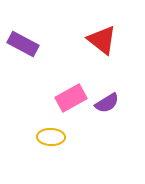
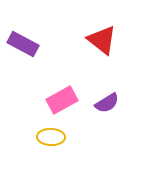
pink rectangle: moved 9 px left, 2 px down
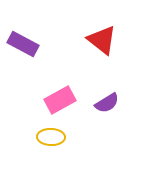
pink rectangle: moved 2 px left
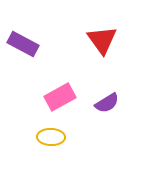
red triangle: rotated 16 degrees clockwise
pink rectangle: moved 3 px up
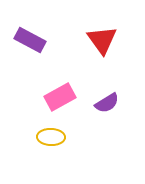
purple rectangle: moved 7 px right, 4 px up
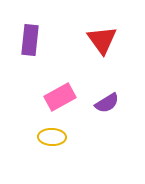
purple rectangle: rotated 68 degrees clockwise
yellow ellipse: moved 1 px right
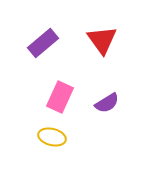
purple rectangle: moved 13 px right, 3 px down; rotated 44 degrees clockwise
pink rectangle: rotated 36 degrees counterclockwise
yellow ellipse: rotated 12 degrees clockwise
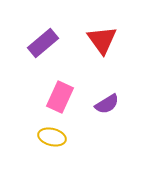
purple semicircle: moved 1 px down
